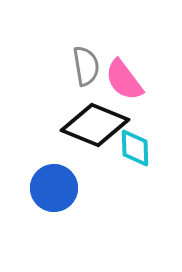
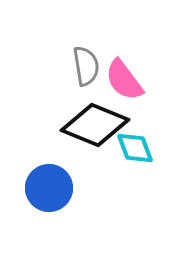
cyan diamond: rotated 18 degrees counterclockwise
blue circle: moved 5 px left
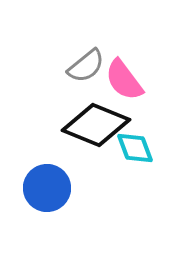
gray semicircle: rotated 60 degrees clockwise
black diamond: moved 1 px right
blue circle: moved 2 px left
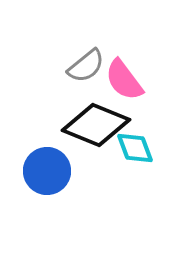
blue circle: moved 17 px up
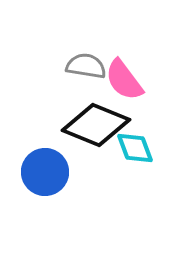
gray semicircle: rotated 132 degrees counterclockwise
blue circle: moved 2 px left, 1 px down
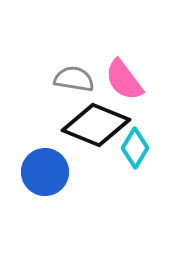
gray semicircle: moved 12 px left, 13 px down
cyan diamond: rotated 51 degrees clockwise
